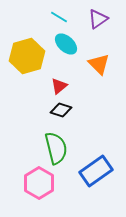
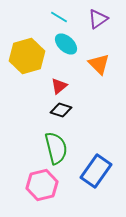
blue rectangle: rotated 20 degrees counterclockwise
pink hexagon: moved 3 px right, 2 px down; rotated 16 degrees clockwise
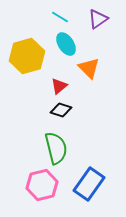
cyan line: moved 1 px right
cyan ellipse: rotated 15 degrees clockwise
orange triangle: moved 10 px left, 4 px down
blue rectangle: moved 7 px left, 13 px down
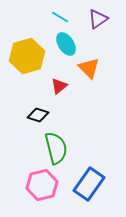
black diamond: moved 23 px left, 5 px down
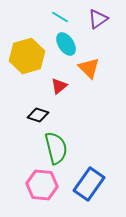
pink hexagon: rotated 20 degrees clockwise
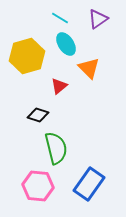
cyan line: moved 1 px down
pink hexagon: moved 4 px left, 1 px down
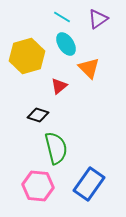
cyan line: moved 2 px right, 1 px up
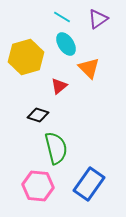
yellow hexagon: moved 1 px left, 1 px down
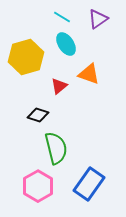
orange triangle: moved 6 px down; rotated 25 degrees counterclockwise
pink hexagon: rotated 24 degrees clockwise
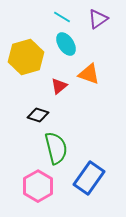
blue rectangle: moved 6 px up
